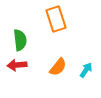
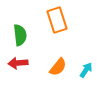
orange rectangle: moved 1 px right, 1 px down
green semicircle: moved 5 px up
red arrow: moved 1 px right, 2 px up
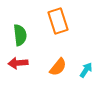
orange rectangle: moved 1 px right, 1 px down
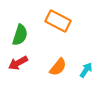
orange rectangle: rotated 45 degrees counterclockwise
green semicircle: rotated 25 degrees clockwise
red arrow: rotated 24 degrees counterclockwise
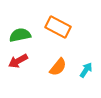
orange rectangle: moved 6 px down
green semicircle: rotated 120 degrees counterclockwise
red arrow: moved 2 px up
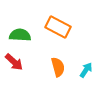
green semicircle: rotated 15 degrees clockwise
red arrow: moved 4 px left, 1 px down; rotated 108 degrees counterclockwise
orange semicircle: rotated 54 degrees counterclockwise
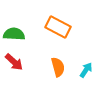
green semicircle: moved 6 px left, 1 px up
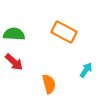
orange rectangle: moved 6 px right, 5 px down
orange semicircle: moved 9 px left, 17 px down
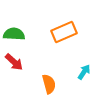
orange rectangle: rotated 50 degrees counterclockwise
cyan arrow: moved 2 px left, 2 px down
